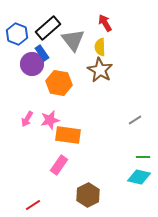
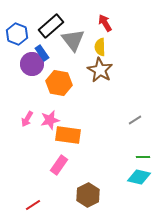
black rectangle: moved 3 px right, 2 px up
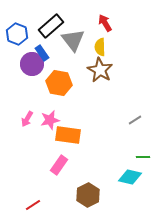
cyan diamond: moved 9 px left
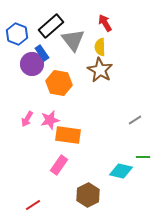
cyan diamond: moved 9 px left, 6 px up
